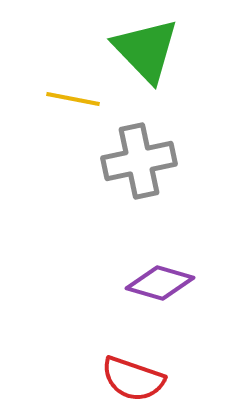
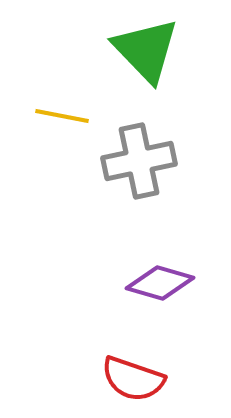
yellow line: moved 11 px left, 17 px down
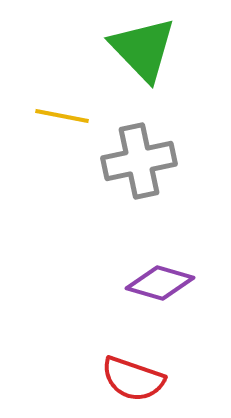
green triangle: moved 3 px left, 1 px up
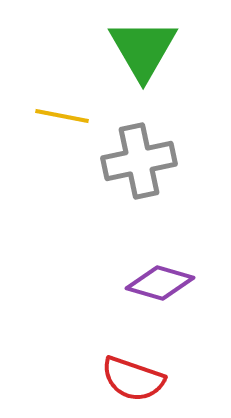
green triangle: rotated 14 degrees clockwise
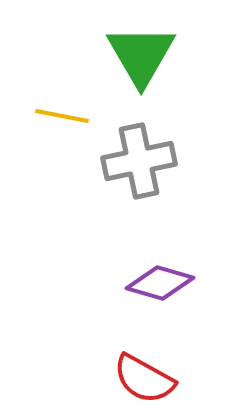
green triangle: moved 2 px left, 6 px down
red semicircle: moved 11 px right; rotated 10 degrees clockwise
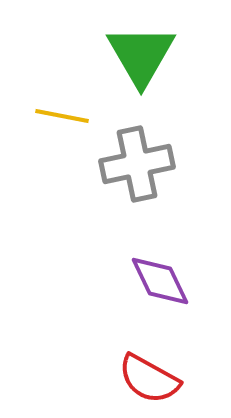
gray cross: moved 2 px left, 3 px down
purple diamond: moved 2 px up; rotated 48 degrees clockwise
red semicircle: moved 5 px right
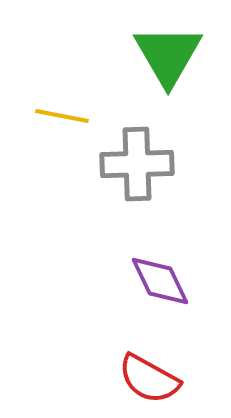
green triangle: moved 27 px right
gray cross: rotated 10 degrees clockwise
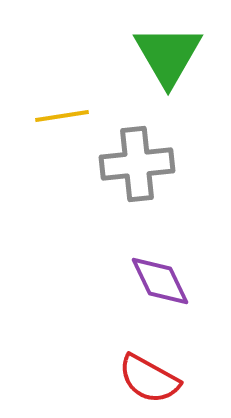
yellow line: rotated 20 degrees counterclockwise
gray cross: rotated 4 degrees counterclockwise
